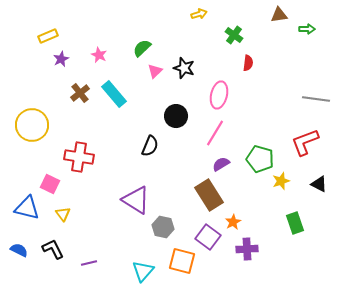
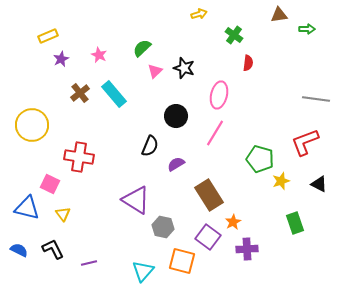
purple semicircle: moved 45 px left
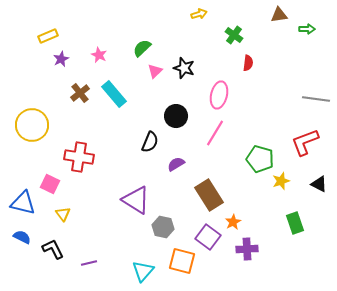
black semicircle: moved 4 px up
blue triangle: moved 4 px left, 5 px up
blue semicircle: moved 3 px right, 13 px up
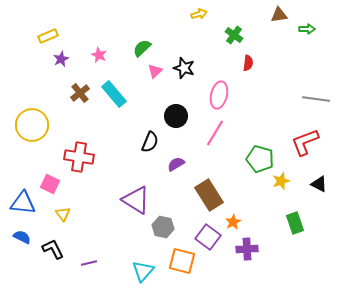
blue triangle: rotated 8 degrees counterclockwise
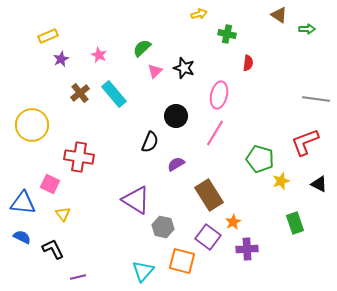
brown triangle: rotated 42 degrees clockwise
green cross: moved 7 px left, 1 px up; rotated 24 degrees counterclockwise
purple line: moved 11 px left, 14 px down
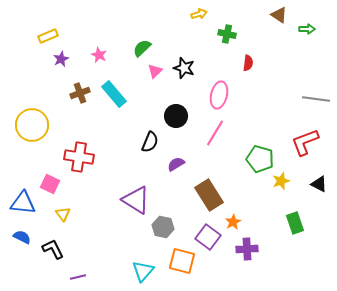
brown cross: rotated 18 degrees clockwise
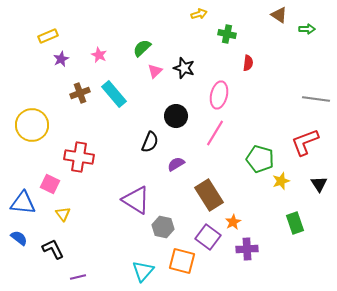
black triangle: rotated 30 degrees clockwise
blue semicircle: moved 3 px left, 1 px down; rotated 12 degrees clockwise
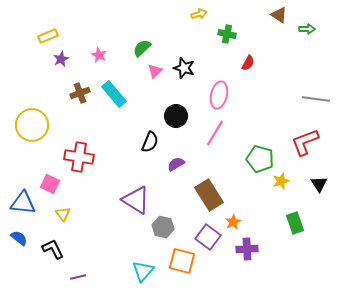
red semicircle: rotated 21 degrees clockwise
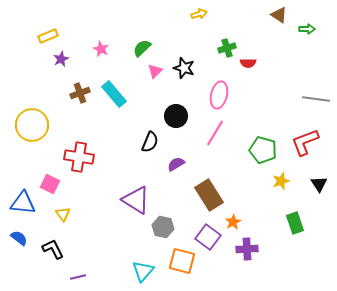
green cross: moved 14 px down; rotated 30 degrees counterclockwise
pink star: moved 2 px right, 6 px up
red semicircle: rotated 63 degrees clockwise
green pentagon: moved 3 px right, 9 px up
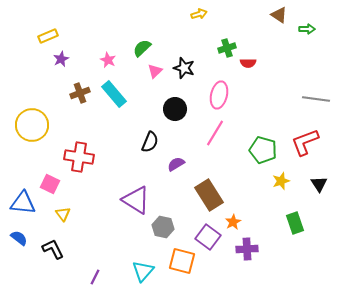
pink star: moved 7 px right, 11 px down
black circle: moved 1 px left, 7 px up
purple line: moved 17 px right; rotated 49 degrees counterclockwise
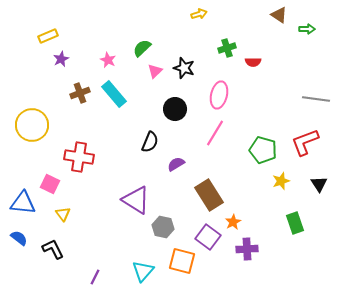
red semicircle: moved 5 px right, 1 px up
